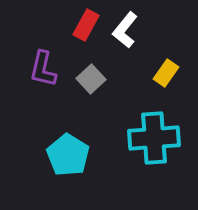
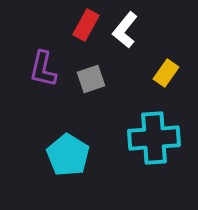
gray square: rotated 24 degrees clockwise
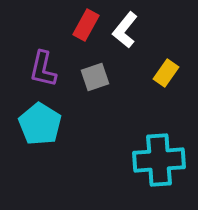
gray square: moved 4 px right, 2 px up
cyan cross: moved 5 px right, 22 px down
cyan pentagon: moved 28 px left, 31 px up
